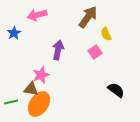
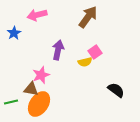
yellow semicircle: moved 21 px left, 28 px down; rotated 80 degrees counterclockwise
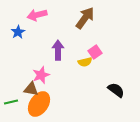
brown arrow: moved 3 px left, 1 px down
blue star: moved 4 px right, 1 px up
purple arrow: rotated 12 degrees counterclockwise
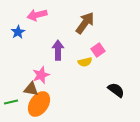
brown arrow: moved 5 px down
pink square: moved 3 px right, 2 px up
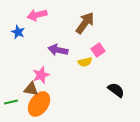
blue star: rotated 16 degrees counterclockwise
purple arrow: rotated 78 degrees counterclockwise
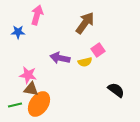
pink arrow: rotated 120 degrees clockwise
blue star: rotated 24 degrees counterclockwise
purple arrow: moved 2 px right, 8 px down
pink star: moved 13 px left; rotated 30 degrees clockwise
green line: moved 4 px right, 3 px down
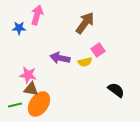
blue star: moved 1 px right, 4 px up
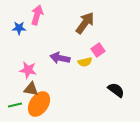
pink star: moved 5 px up
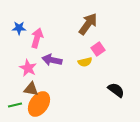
pink arrow: moved 23 px down
brown arrow: moved 3 px right, 1 px down
pink square: moved 1 px up
purple arrow: moved 8 px left, 2 px down
pink star: moved 2 px up; rotated 18 degrees clockwise
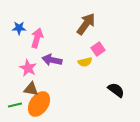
brown arrow: moved 2 px left
